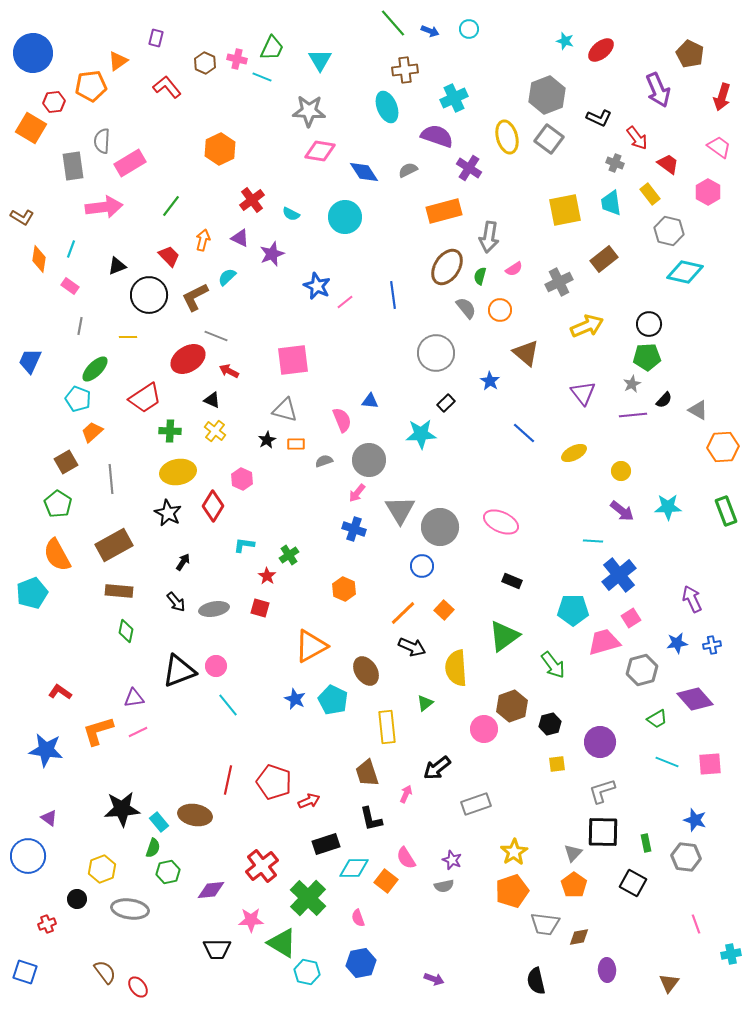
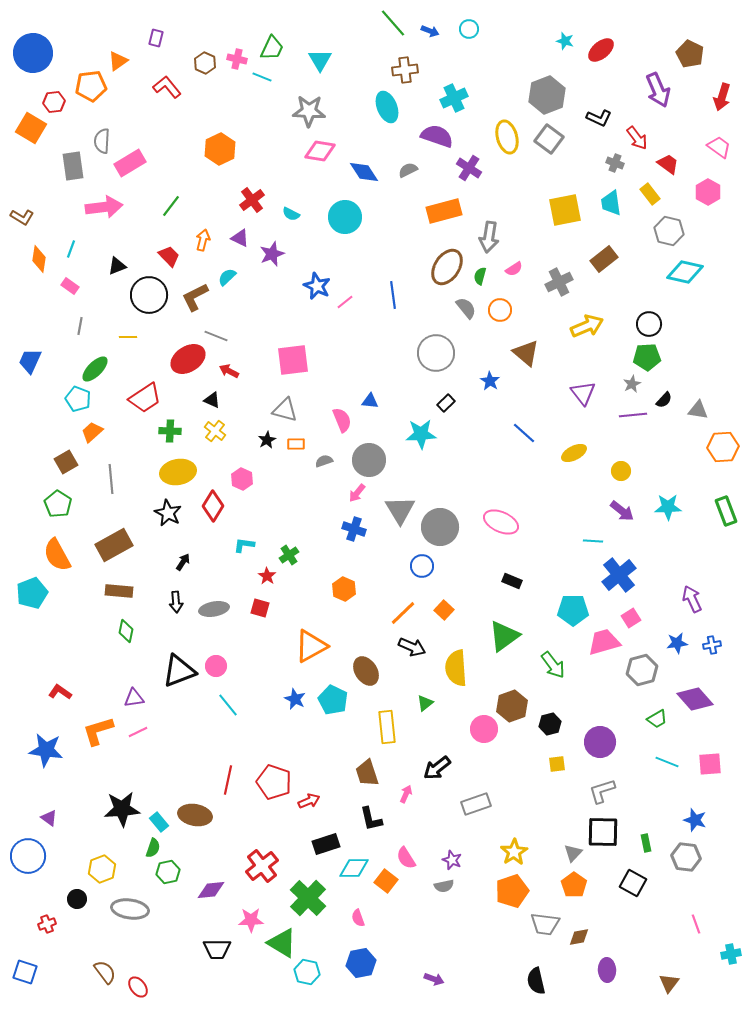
gray triangle at (698, 410): rotated 20 degrees counterclockwise
black arrow at (176, 602): rotated 35 degrees clockwise
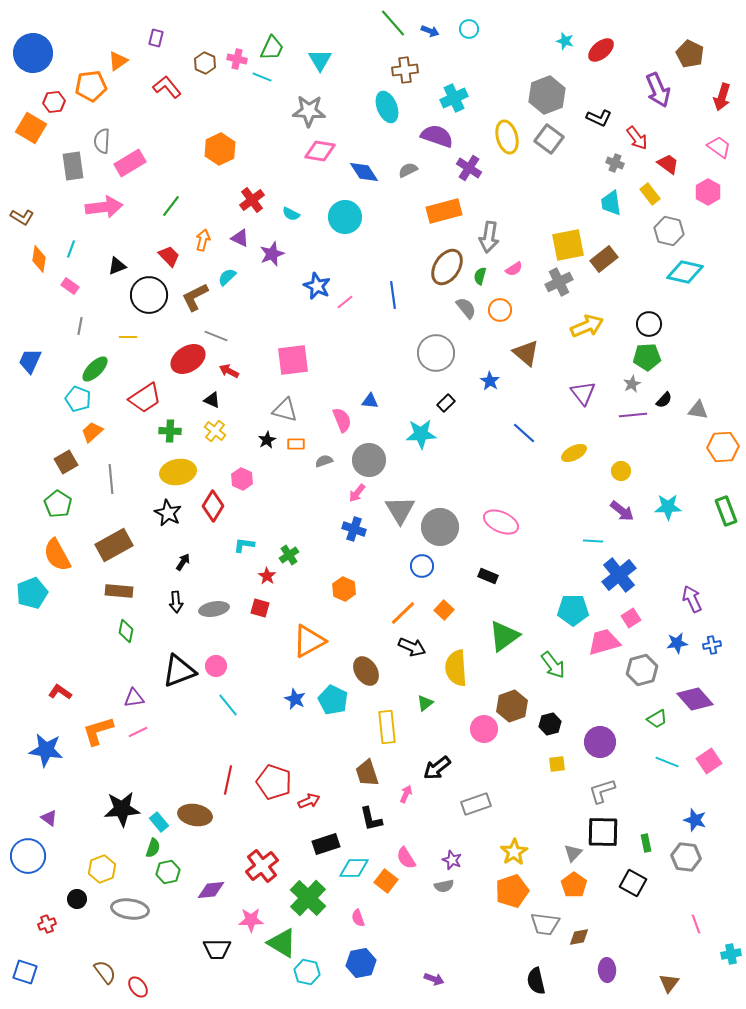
yellow square at (565, 210): moved 3 px right, 35 px down
black rectangle at (512, 581): moved 24 px left, 5 px up
orange triangle at (311, 646): moved 2 px left, 5 px up
pink square at (710, 764): moved 1 px left, 3 px up; rotated 30 degrees counterclockwise
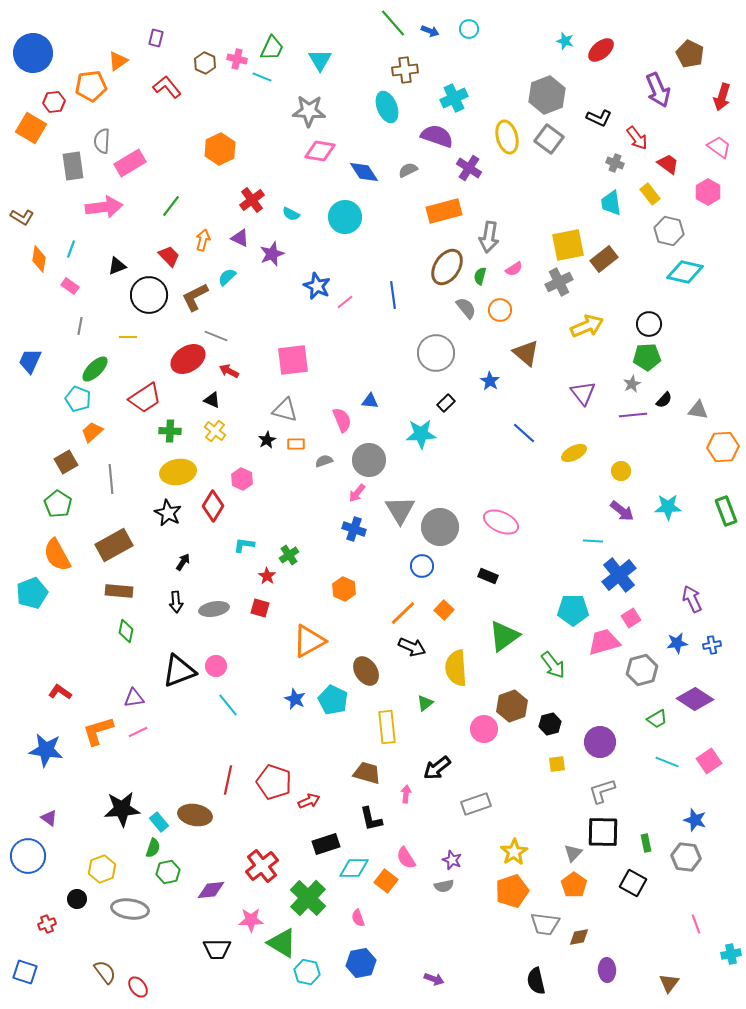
purple diamond at (695, 699): rotated 15 degrees counterclockwise
brown trapezoid at (367, 773): rotated 124 degrees clockwise
pink arrow at (406, 794): rotated 18 degrees counterclockwise
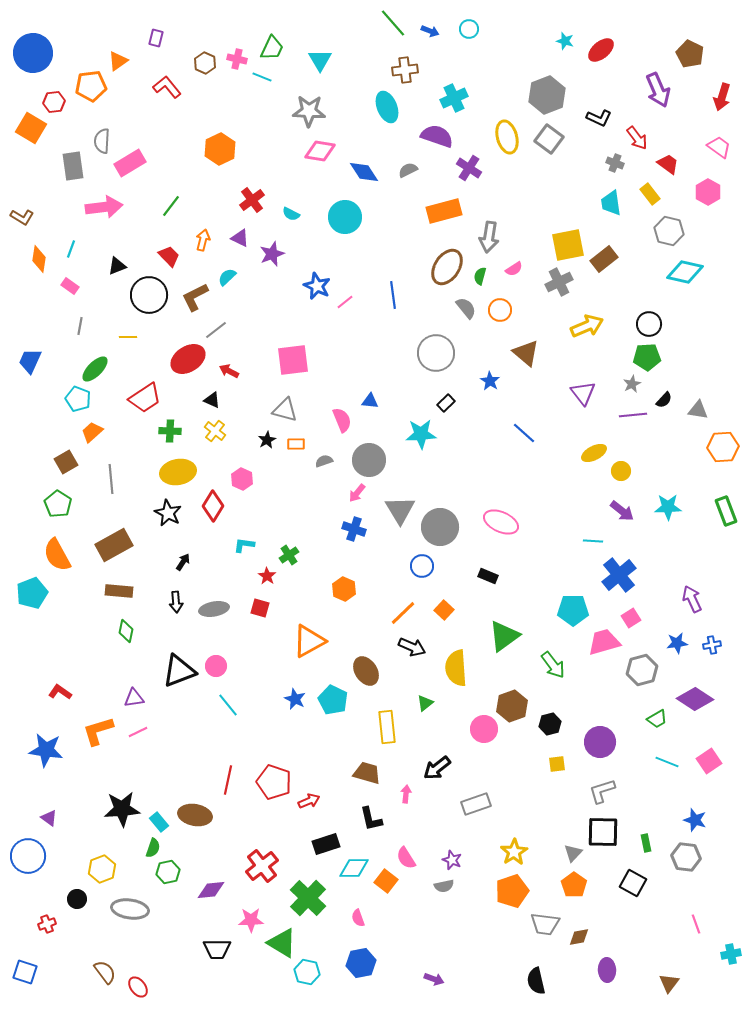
gray line at (216, 336): moved 6 px up; rotated 60 degrees counterclockwise
yellow ellipse at (574, 453): moved 20 px right
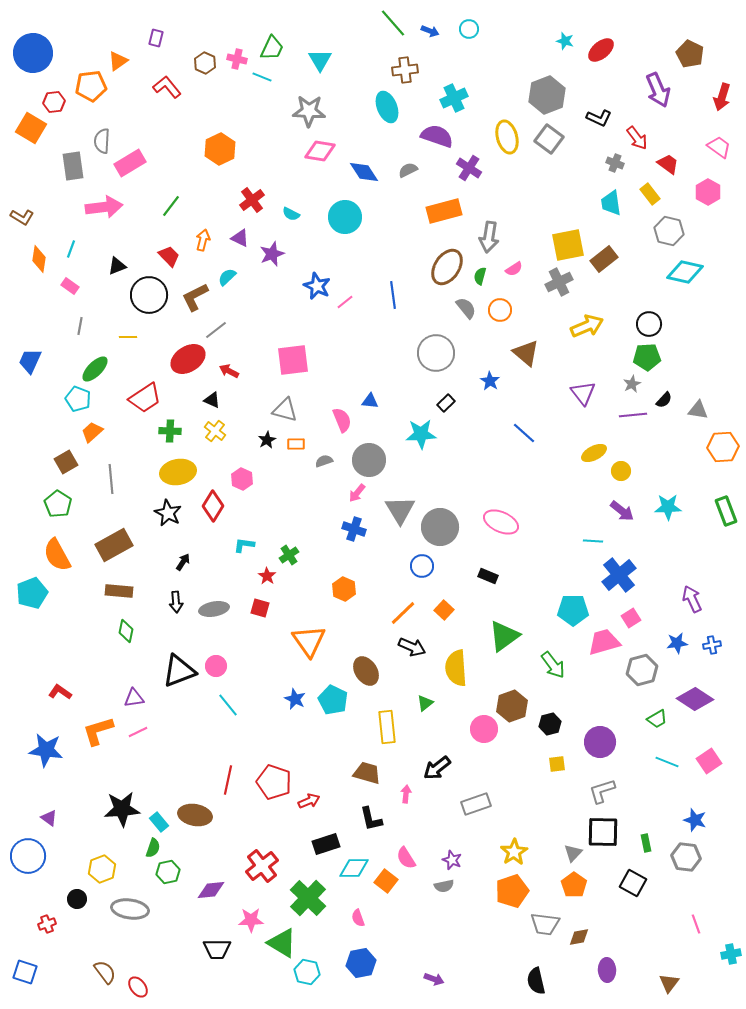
orange triangle at (309, 641): rotated 36 degrees counterclockwise
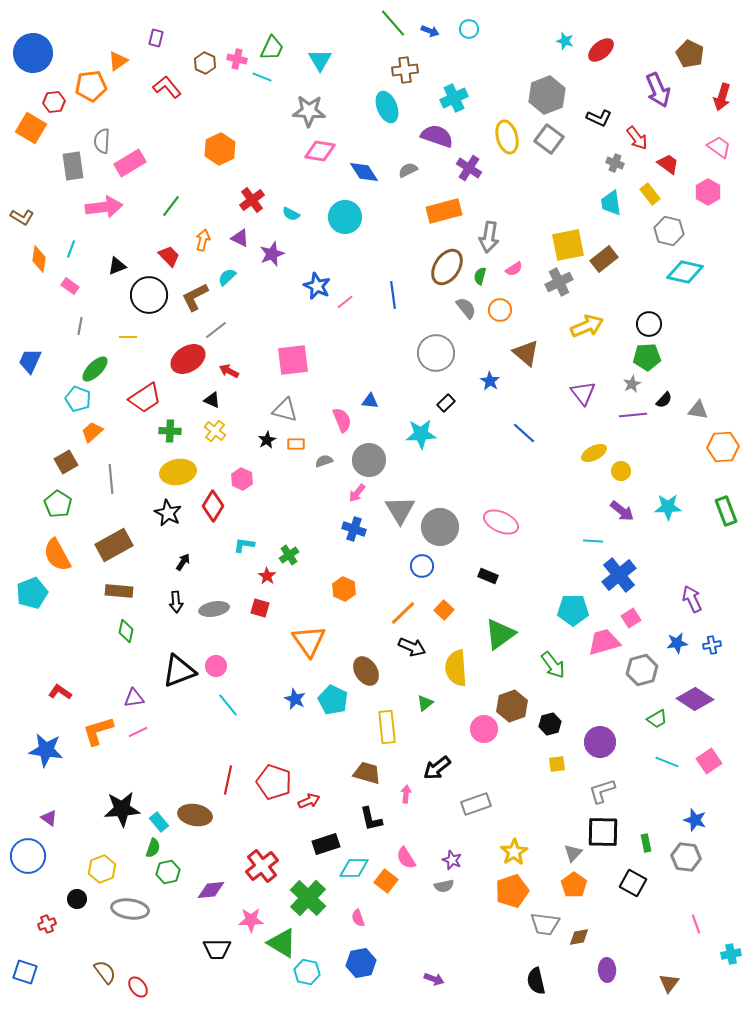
green triangle at (504, 636): moved 4 px left, 2 px up
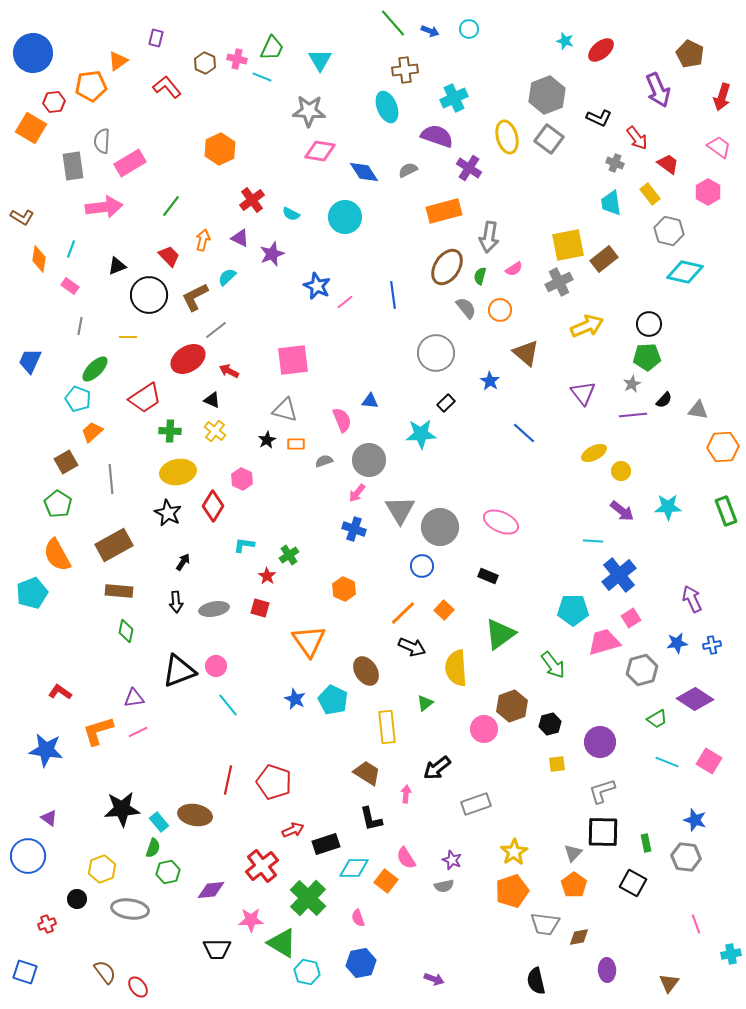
pink square at (709, 761): rotated 25 degrees counterclockwise
brown trapezoid at (367, 773): rotated 16 degrees clockwise
red arrow at (309, 801): moved 16 px left, 29 px down
